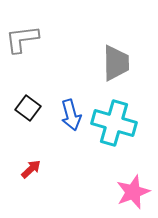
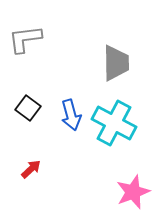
gray L-shape: moved 3 px right
cyan cross: rotated 12 degrees clockwise
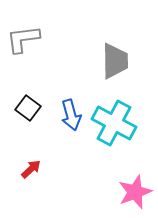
gray L-shape: moved 2 px left
gray trapezoid: moved 1 px left, 2 px up
pink star: moved 2 px right
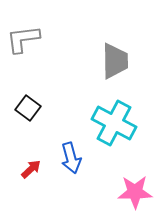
blue arrow: moved 43 px down
pink star: rotated 20 degrees clockwise
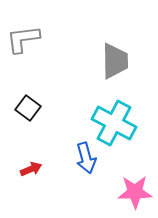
blue arrow: moved 15 px right
red arrow: rotated 20 degrees clockwise
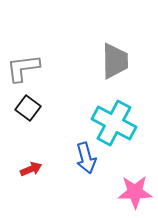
gray L-shape: moved 29 px down
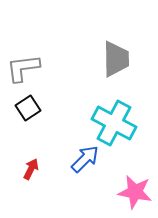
gray trapezoid: moved 1 px right, 2 px up
black square: rotated 20 degrees clockwise
blue arrow: moved 1 px left, 1 px down; rotated 120 degrees counterclockwise
red arrow: rotated 40 degrees counterclockwise
pink star: rotated 12 degrees clockwise
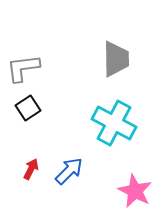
blue arrow: moved 16 px left, 12 px down
pink star: moved 1 px up; rotated 16 degrees clockwise
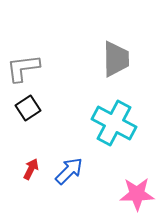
pink star: moved 2 px right, 3 px down; rotated 28 degrees counterclockwise
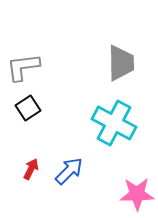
gray trapezoid: moved 5 px right, 4 px down
gray L-shape: moved 1 px up
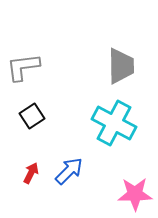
gray trapezoid: moved 3 px down
black square: moved 4 px right, 8 px down
red arrow: moved 4 px down
pink star: moved 2 px left
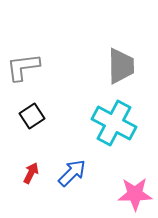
blue arrow: moved 3 px right, 2 px down
